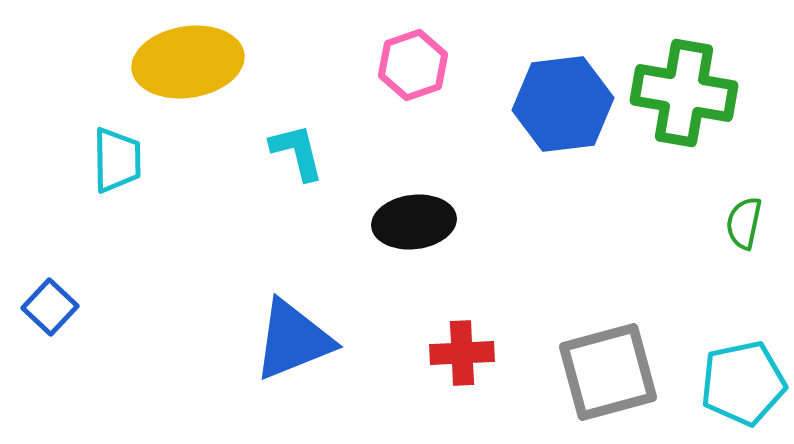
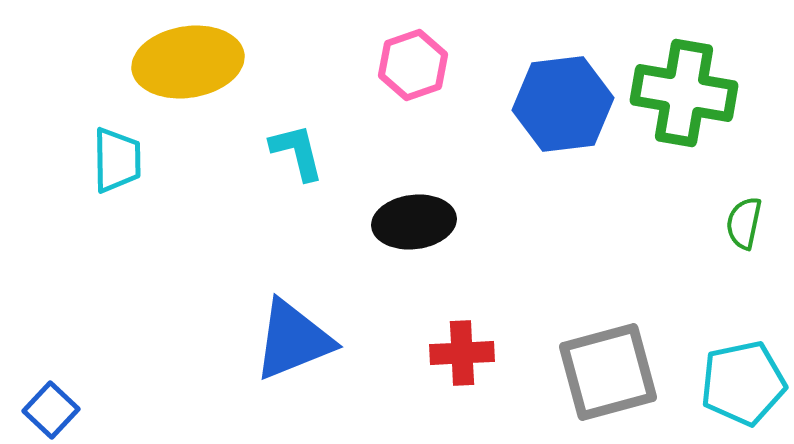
blue square: moved 1 px right, 103 px down
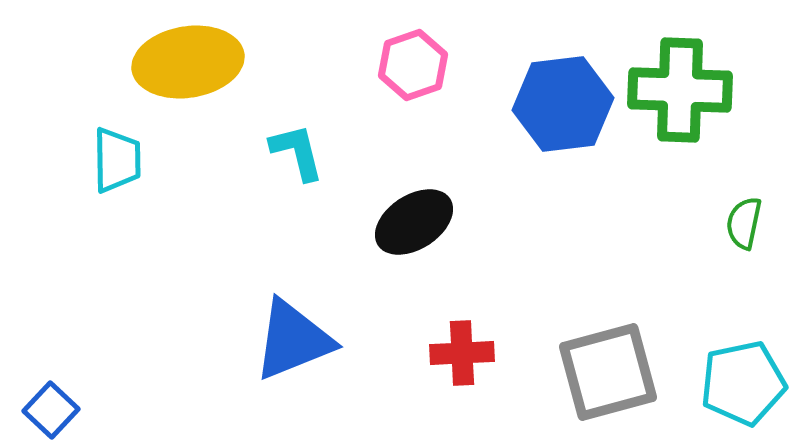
green cross: moved 4 px left, 3 px up; rotated 8 degrees counterclockwise
black ellipse: rotated 26 degrees counterclockwise
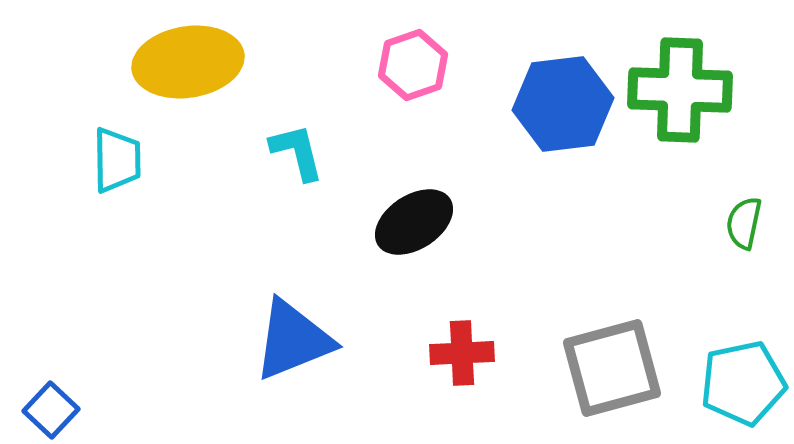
gray square: moved 4 px right, 4 px up
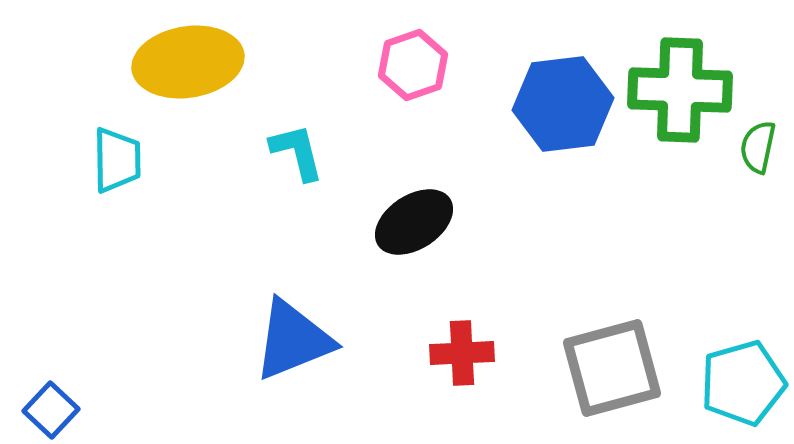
green semicircle: moved 14 px right, 76 px up
cyan pentagon: rotated 4 degrees counterclockwise
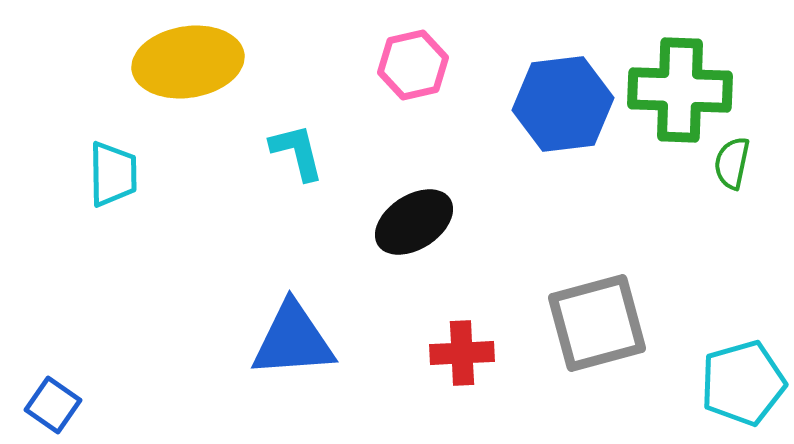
pink hexagon: rotated 6 degrees clockwise
green semicircle: moved 26 px left, 16 px down
cyan trapezoid: moved 4 px left, 14 px down
blue triangle: rotated 18 degrees clockwise
gray square: moved 15 px left, 45 px up
blue square: moved 2 px right, 5 px up; rotated 8 degrees counterclockwise
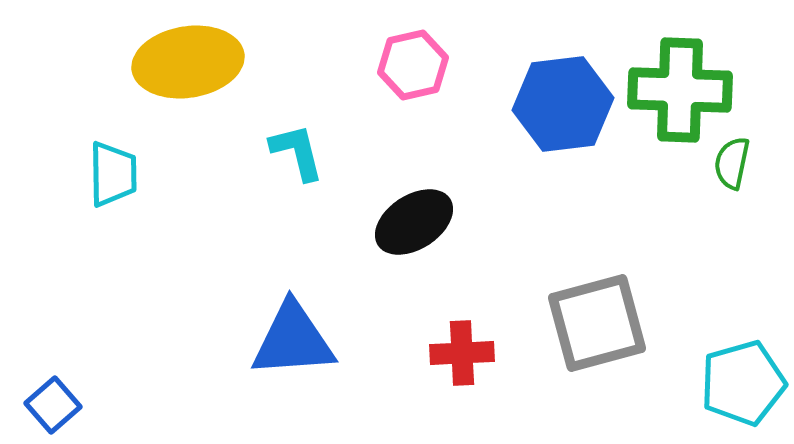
blue square: rotated 14 degrees clockwise
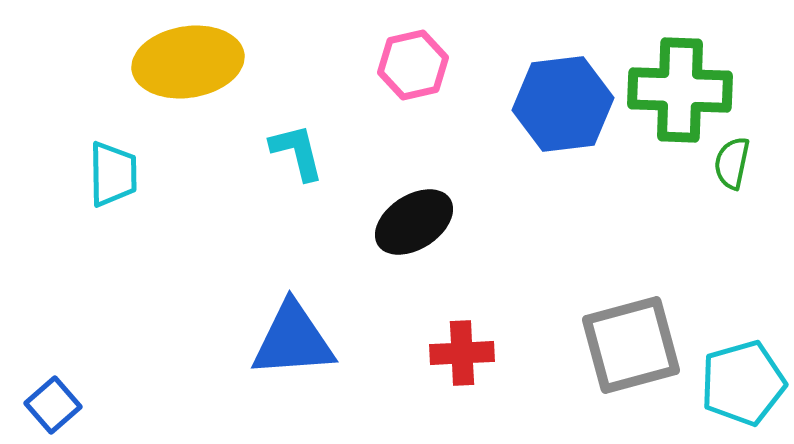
gray square: moved 34 px right, 22 px down
